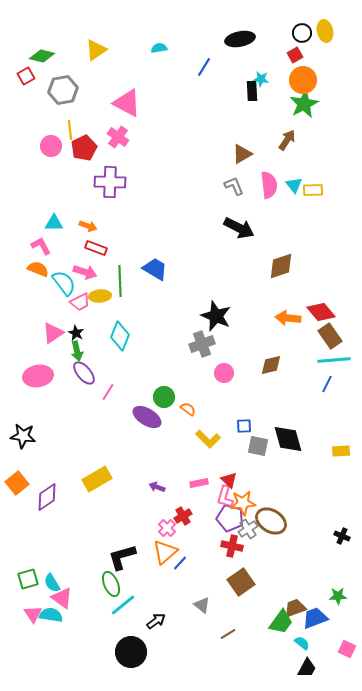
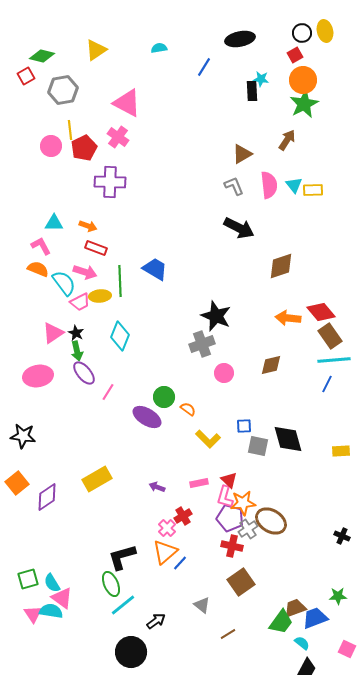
cyan semicircle at (51, 615): moved 4 px up
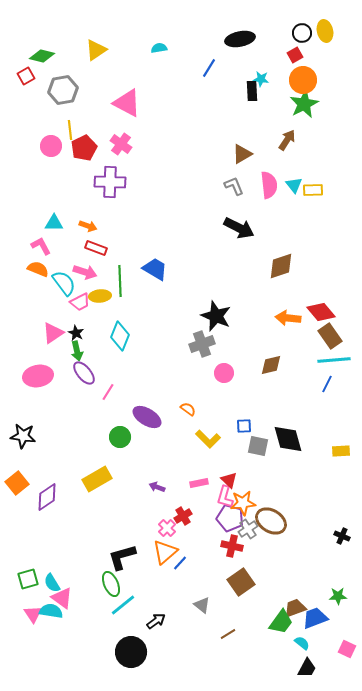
blue line at (204, 67): moved 5 px right, 1 px down
pink cross at (118, 137): moved 3 px right, 7 px down
green circle at (164, 397): moved 44 px left, 40 px down
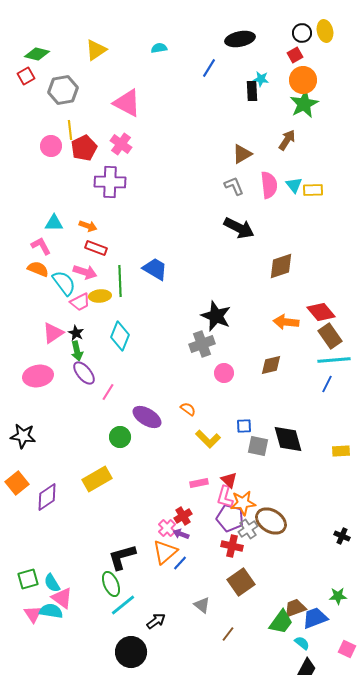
green diamond at (42, 56): moved 5 px left, 2 px up
orange arrow at (288, 318): moved 2 px left, 4 px down
purple arrow at (157, 487): moved 24 px right, 47 px down
brown line at (228, 634): rotated 21 degrees counterclockwise
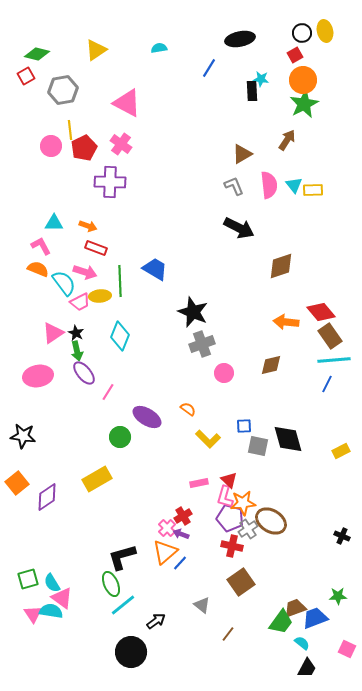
black star at (216, 316): moved 23 px left, 4 px up
yellow rectangle at (341, 451): rotated 24 degrees counterclockwise
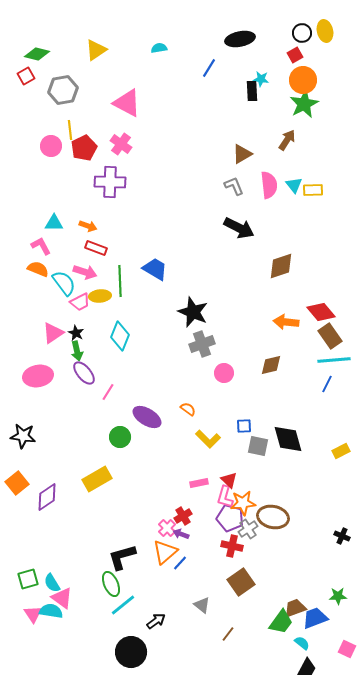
brown ellipse at (271, 521): moved 2 px right, 4 px up; rotated 20 degrees counterclockwise
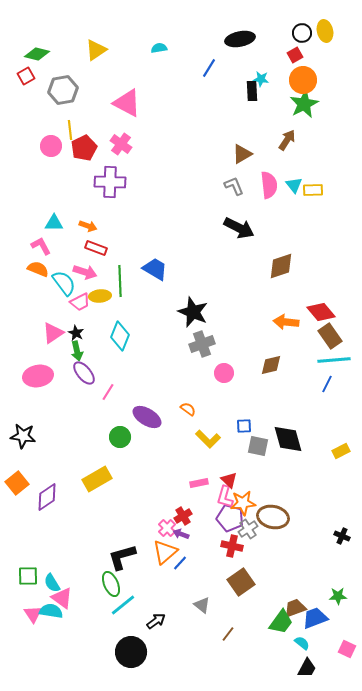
green square at (28, 579): moved 3 px up; rotated 15 degrees clockwise
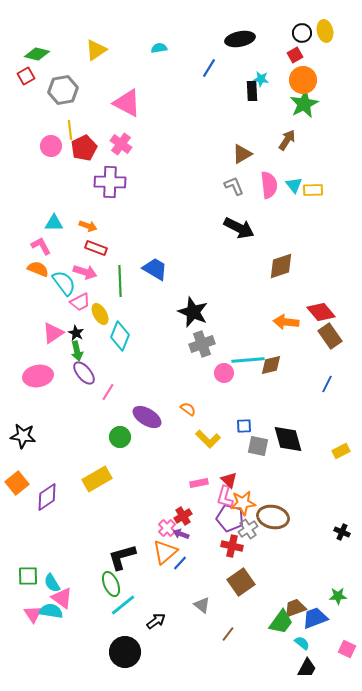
yellow ellipse at (100, 296): moved 18 px down; rotated 65 degrees clockwise
cyan line at (334, 360): moved 86 px left
black cross at (342, 536): moved 4 px up
black circle at (131, 652): moved 6 px left
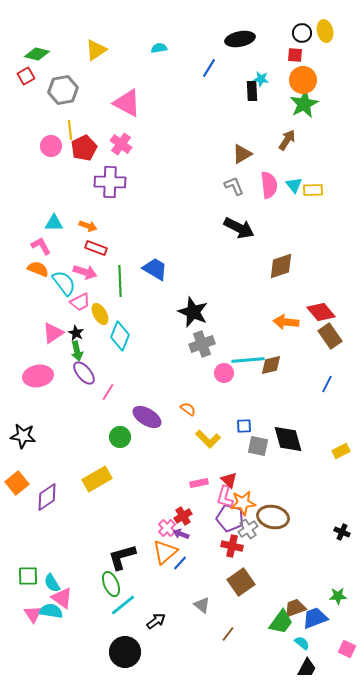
red square at (295, 55): rotated 35 degrees clockwise
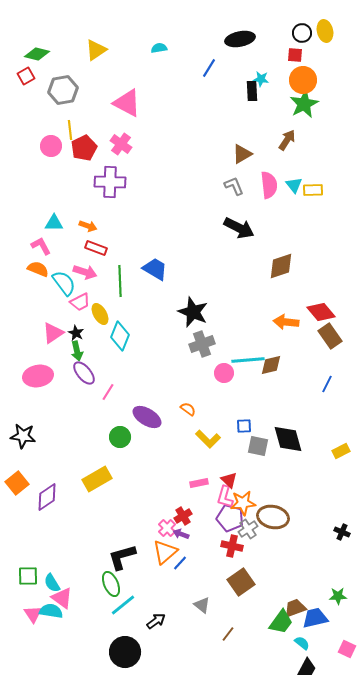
blue trapezoid at (315, 618): rotated 8 degrees clockwise
